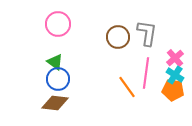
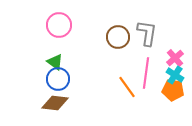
pink circle: moved 1 px right, 1 px down
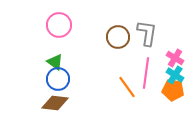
pink cross: rotated 18 degrees counterclockwise
